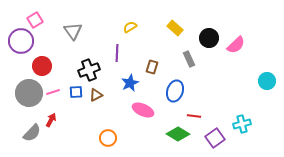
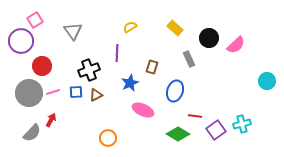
red line: moved 1 px right
purple square: moved 1 px right, 8 px up
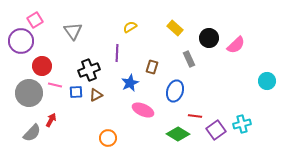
pink line: moved 2 px right, 7 px up; rotated 32 degrees clockwise
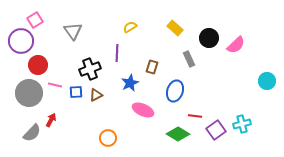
red circle: moved 4 px left, 1 px up
black cross: moved 1 px right, 1 px up
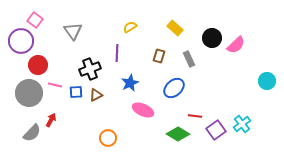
pink square: rotated 21 degrees counterclockwise
black circle: moved 3 px right
brown rectangle: moved 7 px right, 11 px up
blue ellipse: moved 1 px left, 3 px up; rotated 30 degrees clockwise
cyan cross: rotated 24 degrees counterclockwise
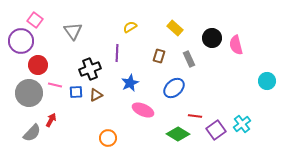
pink semicircle: rotated 120 degrees clockwise
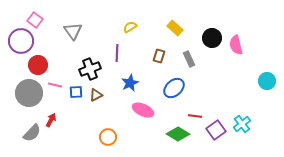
orange circle: moved 1 px up
